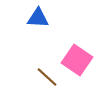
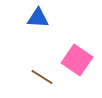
brown line: moved 5 px left; rotated 10 degrees counterclockwise
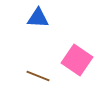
brown line: moved 4 px left, 1 px up; rotated 10 degrees counterclockwise
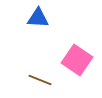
brown line: moved 2 px right, 4 px down
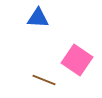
brown line: moved 4 px right
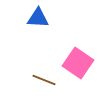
pink square: moved 1 px right, 3 px down
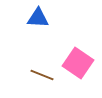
brown line: moved 2 px left, 5 px up
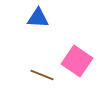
pink square: moved 1 px left, 2 px up
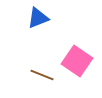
blue triangle: rotated 25 degrees counterclockwise
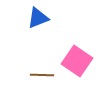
brown line: rotated 20 degrees counterclockwise
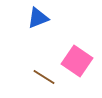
brown line: moved 2 px right, 2 px down; rotated 30 degrees clockwise
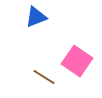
blue triangle: moved 2 px left, 1 px up
